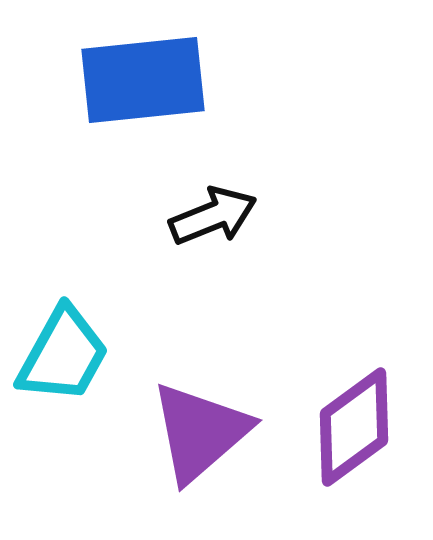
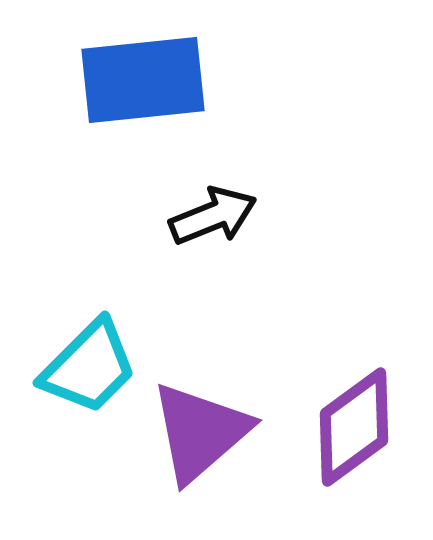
cyan trapezoid: moved 26 px right, 12 px down; rotated 16 degrees clockwise
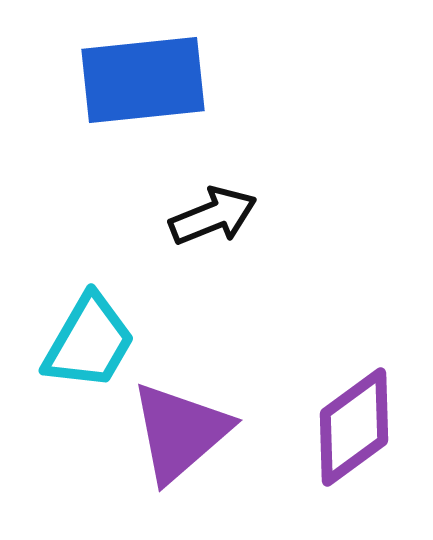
cyan trapezoid: moved 25 px up; rotated 15 degrees counterclockwise
purple triangle: moved 20 px left
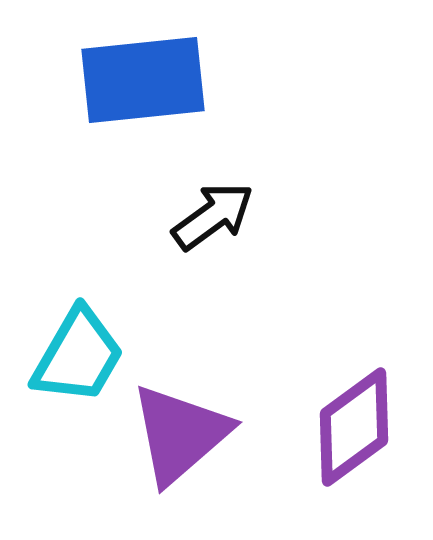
black arrow: rotated 14 degrees counterclockwise
cyan trapezoid: moved 11 px left, 14 px down
purple triangle: moved 2 px down
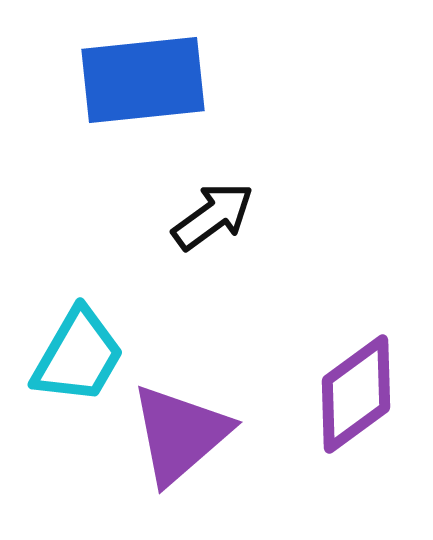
purple diamond: moved 2 px right, 33 px up
